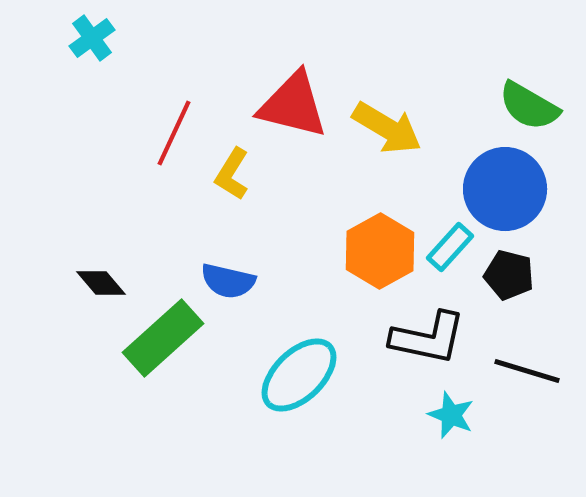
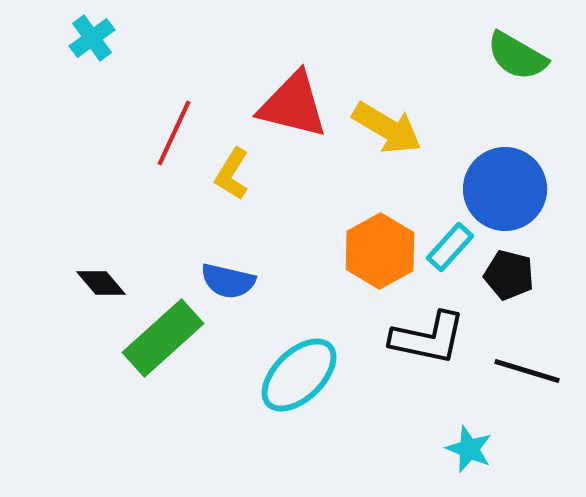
green semicircle: moved 12 px left, 50 px up
cyan star: moved 18 px right, 34 px down
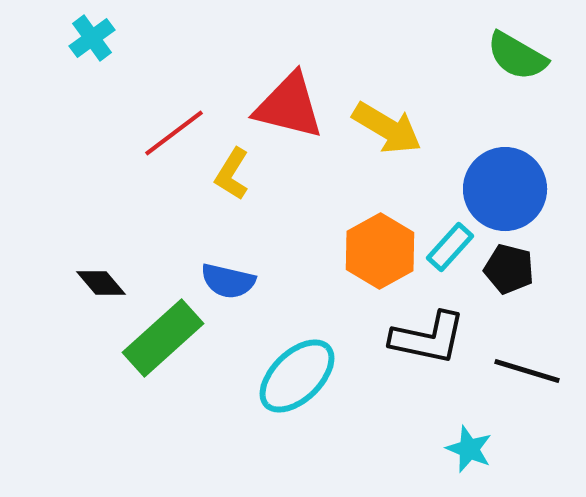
red triangle: moved 4 px left, 1 px down
red line: rotated 28 degrees clockwise
black pentagon: moved 6 px up
cyan ellipse: moved 2 px left, 1 px down
